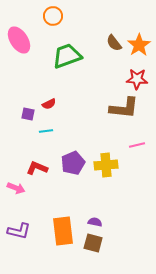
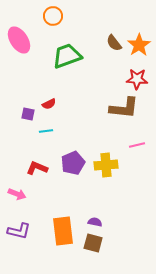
pink arrow: moved 1 px right, 6 px down
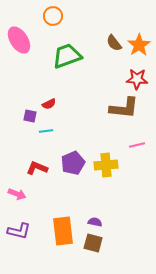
purple square: moved 2 px right, 2 px down
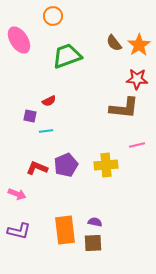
red semicircle: moved 3 px up
purple pentagon: moved 7 px left, 2 px down
orange rectangle: moved 2 px right, 1 px up
brown square: rotated 18 degrees counterclockwise
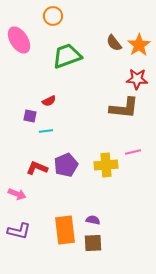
pink line: moved 4 px left, 7 px down
purple semicircle: moved 2 px left, 2 px up
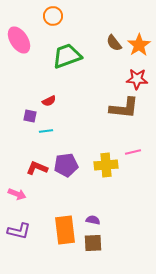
purple pentagon: rotated 15 degrees clockwise
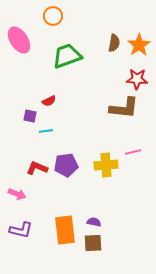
brown semicircle: rotated 132 degrees counterclockwise
purple semicircle: moved 1 px right, 2 px down
purple L-shape: moved 2 px right, 1 px up
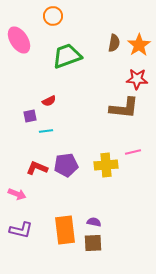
purple square: rotated 24 degrees counterclockwise
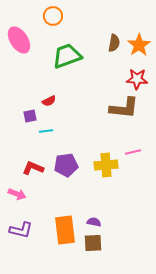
red L-shape: moved 4 px left
